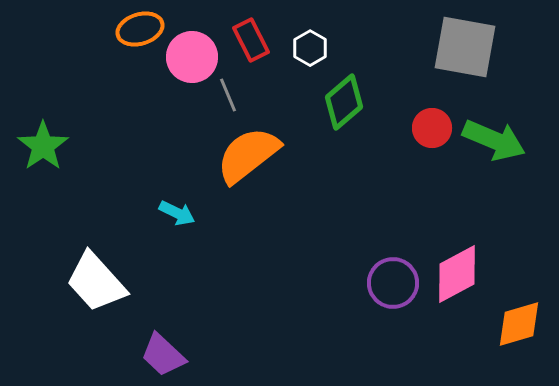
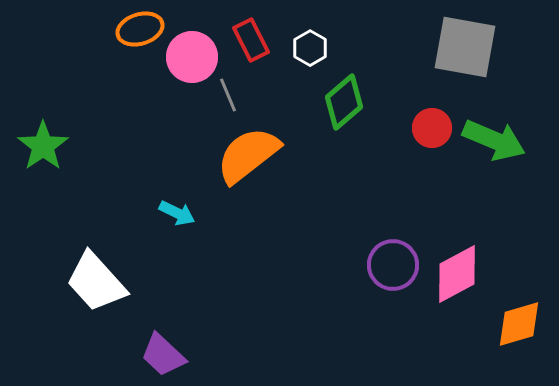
purple circle: moved 18 px up
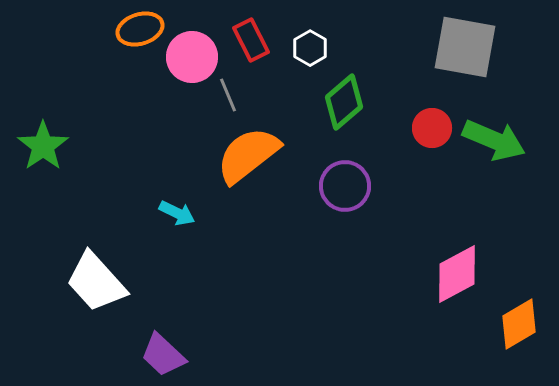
purple circle: moved 48 px left, 79 px up
orange diamond: rotated 14 degrees counterclockwise
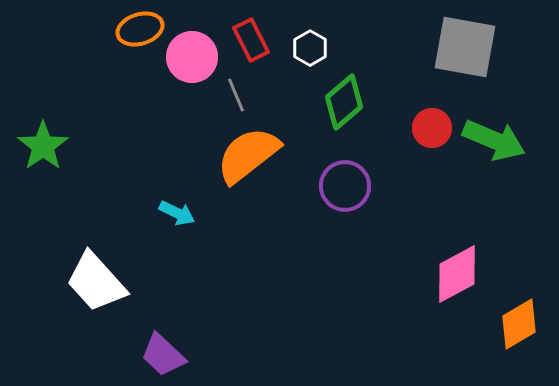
gray line: moved 8 px right
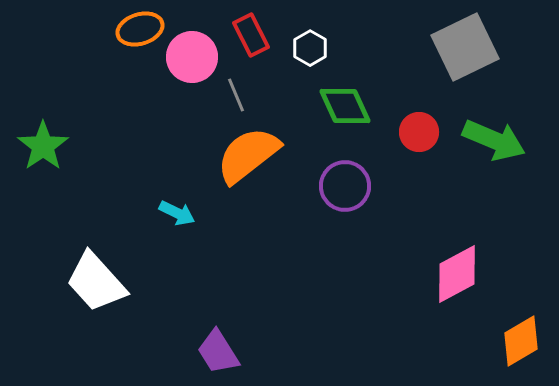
red rectangle: moved 5 px up
gray square: rotated 36 degrees counterclockwise
green diamond: moved 1 px right, 4 px down; rotated 74 degrees counterclockwise
red circle: moved 13 px left, 4 px down
orange diamond: moved 2 px right, 17 px down
purple trapezoid: moved 55 px right, 3 px up; rotated 15 degrees clockwise
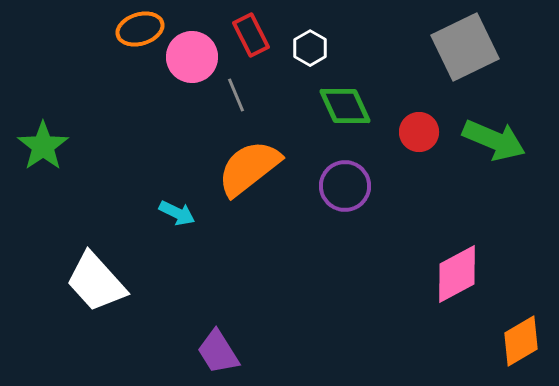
orange semicircle: moved 1 px right, 13 px down
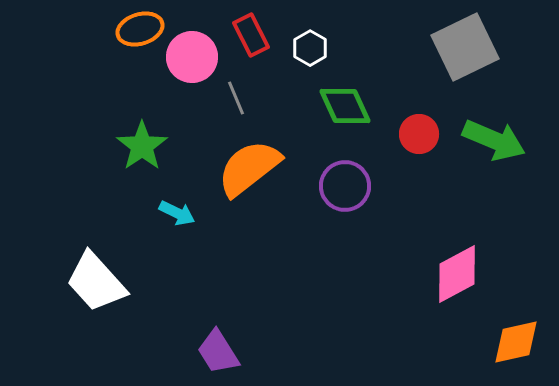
gray line: moved 3 px down
red circle: moved 2 px down
green star: moved 99 px right
orange diamond: moved 5 px left, 1 px down; rotated 18 degrees clockwise
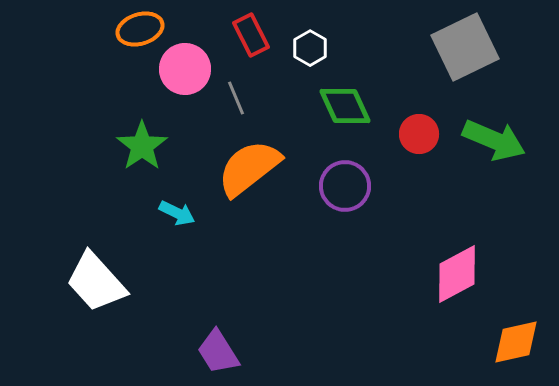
pink circle: moved 7 px left, 12 px down
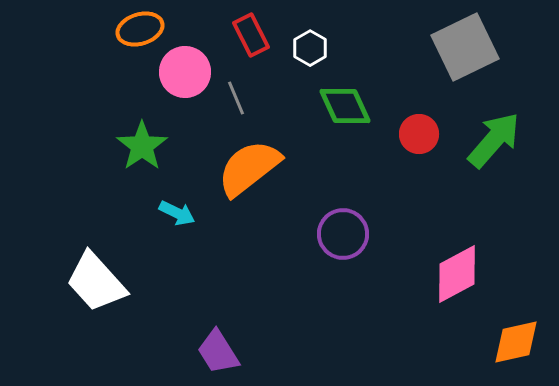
pink circle: moved 3 px down
green arrow: rotated 72 degrees counterclockwise
purple circle: moved 2 px left, 48 px down
